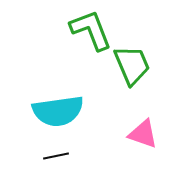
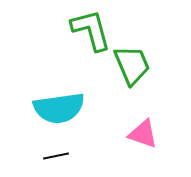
green L-shape: rotated 6 degrees clockwise
cyan semicircle: moved 1 px right, 3 px up
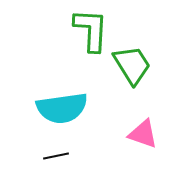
green L-shape: rotated 18 degrees clockwise
green trapezoid: rotated 9 degrees counterclockwise
cyan semicircle: moved 3 px right
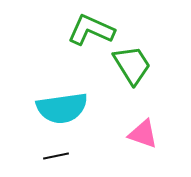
green L-shape: rotated 69 degrees counterclockwise
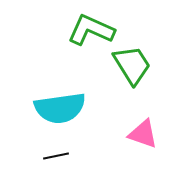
cyan semicircle: moved 2 px left
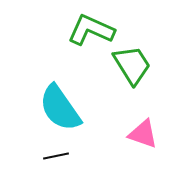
cyan semicircle: rotated 63 degrees clockwise
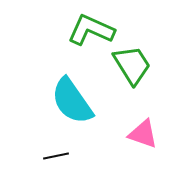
cyan semicircle: moved 12 px right, 7 px up
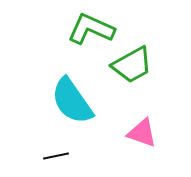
green L-shape: moved 1 px up
green trapezoid: rotated 93 degrees clockwise
pink triangle: moved 1 px left, 1 px up
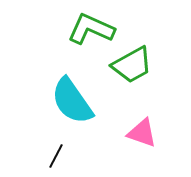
black line: rotated 50 degrees counterclockwise
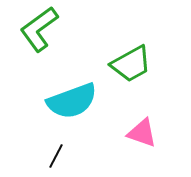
green L-shape: moved 52 px left; rotated 60 degrees counterclockwise
green trapezoid: moved 1 px left, 1 px up
cyan semicircle: rotated 75 degrees counterclockwise
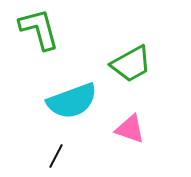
green L-shape: rotated 111 degrees clockwise
pink triangle: moved 12 px left, 4 px up
